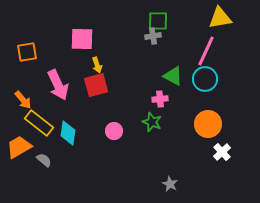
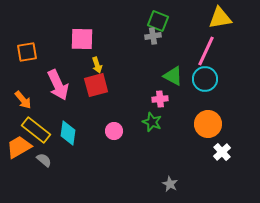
green square: rotated 20 degrees clockwise
yellow rectangle: moved 3 px left, 7 px down
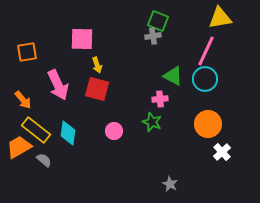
red square: moved 1 px right, 4 px down; rotated 30 degrees clockwise
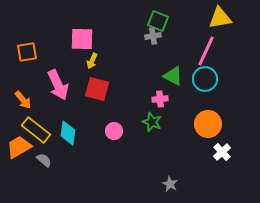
yellow arrow: moved 5 px left, 4 px up; rotated 42 degrees clockwise
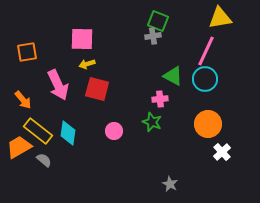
yellow arrow: moved 5 px left, 3 px down; rotated 49 degrees clockwise
yellow rectangle: moved 2 px right, 1 px down
